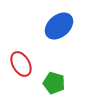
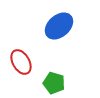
red ellipse: moved 2 px up
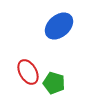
red ellipse: moved 7 px right, 10 px down
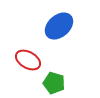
red ellipse: moved 12 px up; rotated 30 degrees counterclockwise
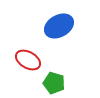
blue ellipse: rotated 12 degrees clockwise
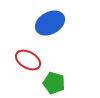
blue ellipse: moved 9 px left, 3 px up
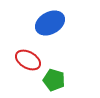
green pentagon: moved 3 px up
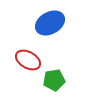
green pentagon: rotated 25 degrees counterclockwise
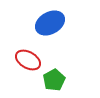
green pentagon: rotated 20 degrees counterclockwise
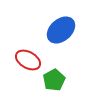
blue ellipse: moved 11 px right, 7 px down; rotated 12 degrees counterclockwise
